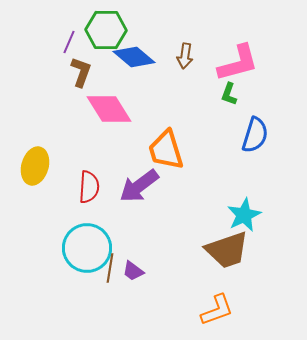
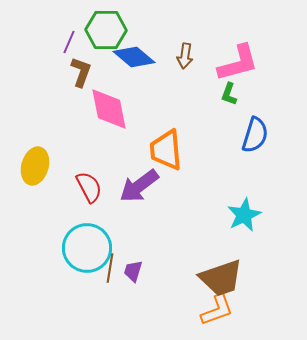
pink diamond: rotated 21 degrees clockwise
orange trapezoid: rotated 12 degrees clockwise
red semicircle: rotated 32 degrees counterclockwise
brown trapezoid: moved 6 px left, 28 px down
purple trapezoid: rotated 70 degrees clockwise
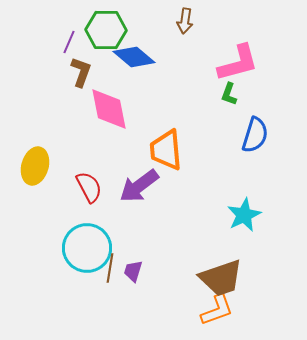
brown arrow: moved 35 px up
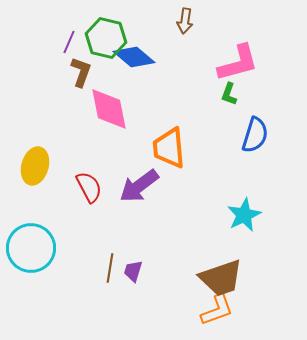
green hexagon: moved 8 px down; rotated 12 degrees clockwise
orange trapezoid: moved 3 px right, 2 px up
cyan circle: moved 56 px left
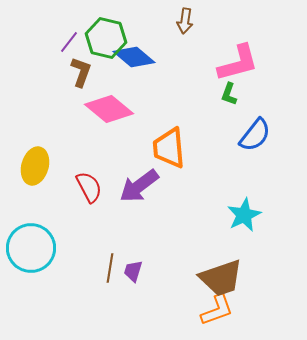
purple line: rotated 15 degrees clockwise
pink diamond: rotated 39 degrees counterclockwise
blue semicircle: rotated 21 degrees clockwise
